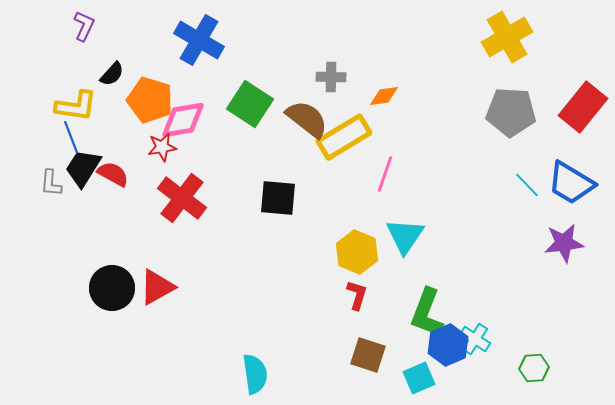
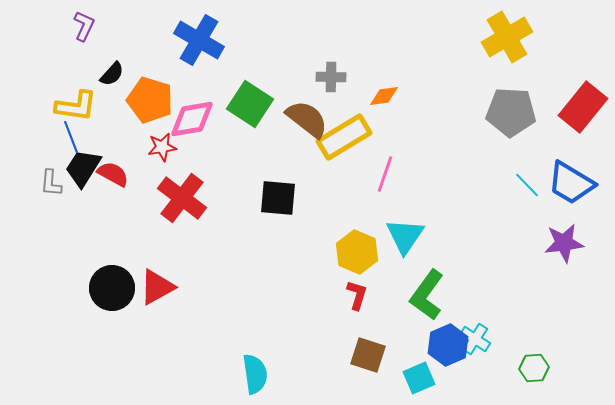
pink diamond: moved 9 px right, 1 px up
green L-shape: moved 18 px up; rotated 15 degrees clockwise
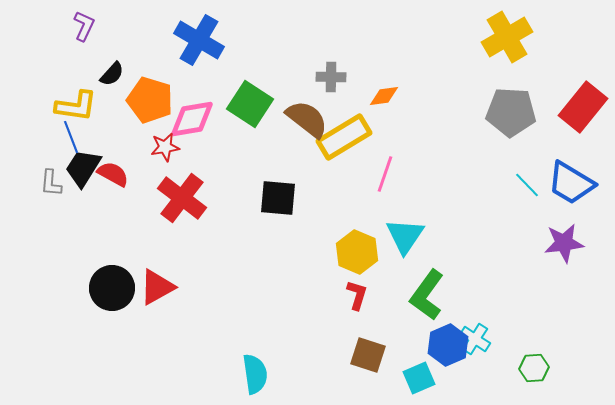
red star: moved 3 px right
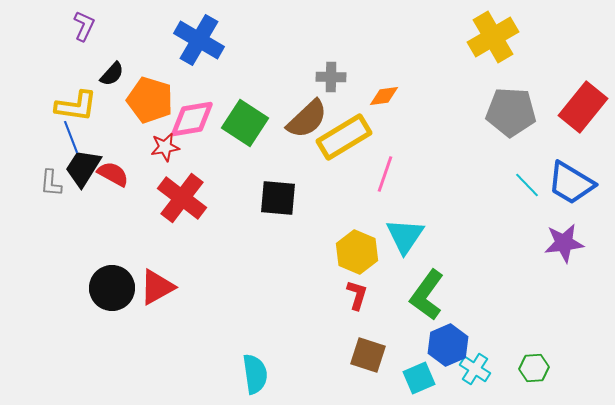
yellow cross: moved 14 px left
green square: moved 5 px left, 19 px down
brown semicircle: rotated 99 degrees clockwise
cyan cross: moved 30 px down
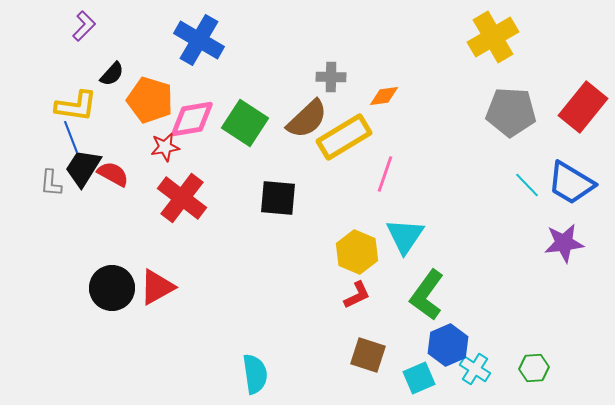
purple L-shape: rotated 20 degrees clockwise
red L-shape: rotated 48 degrees clockwise
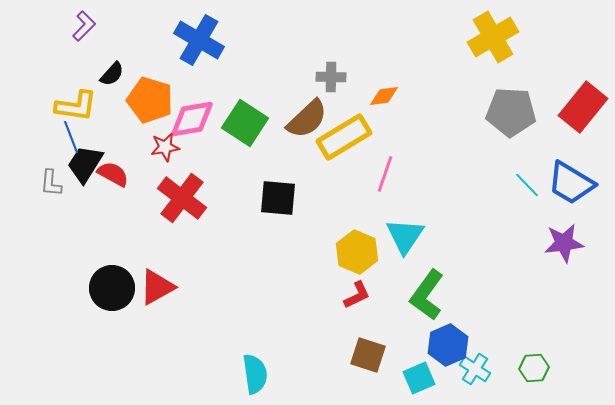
black trapezoid: moved 2 px right, 4 px up
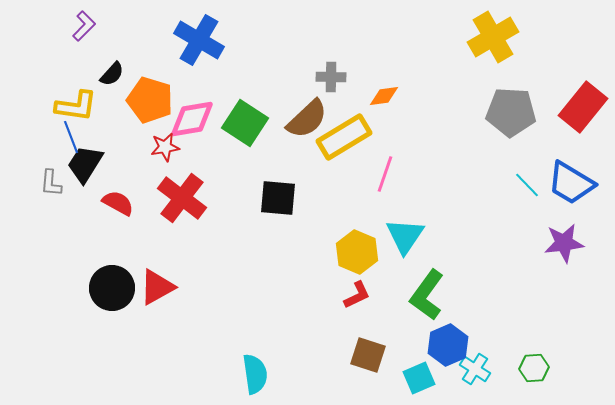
red semicircle: moved 5 px right, 29 px down
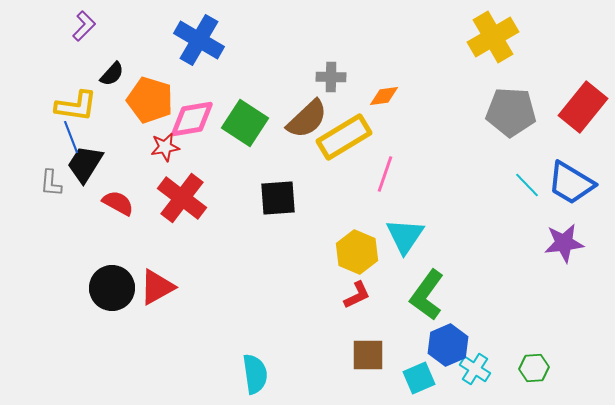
black square: rotated 9 degrees counterclockwise
brown square: rotated 18 degrees counterclockwise
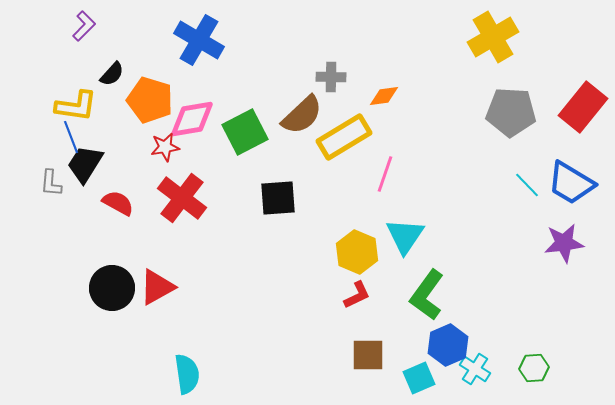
brown semicircle: moved 5 px left, 4 px up
green square: moved 9 px down; rotated 30 degrees clockwise
cyan semicircle: moved 68 px left
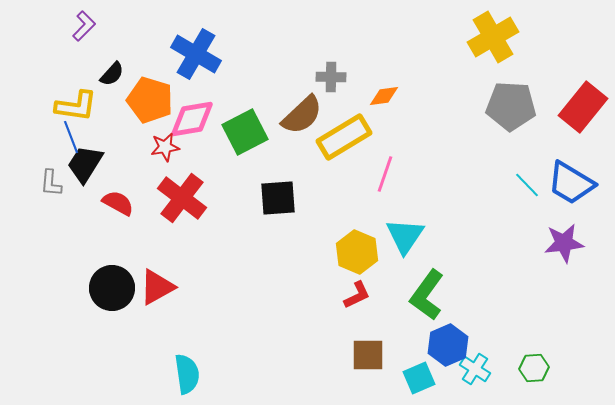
blue cross: moved 3 px left, 14 px down
gray pentagon: moved 6 px up
